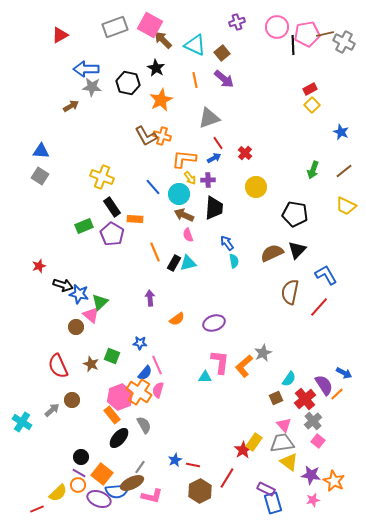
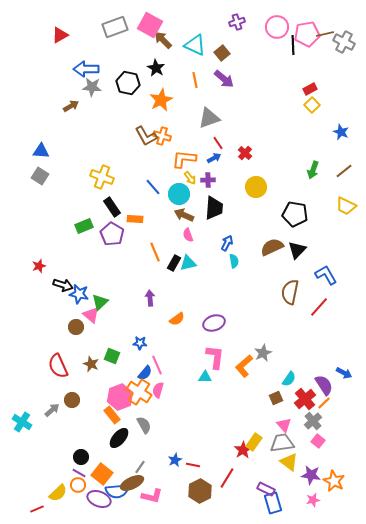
blue arrow at (227, 243): rotated 63 degrees clockwise
brown semicircle at (272, 253): moved 6 px up
pink L-shape at (220, 362): moved 5 px left, 5 px up
orange line at (337, 394): moved 13 px left, 9 px down
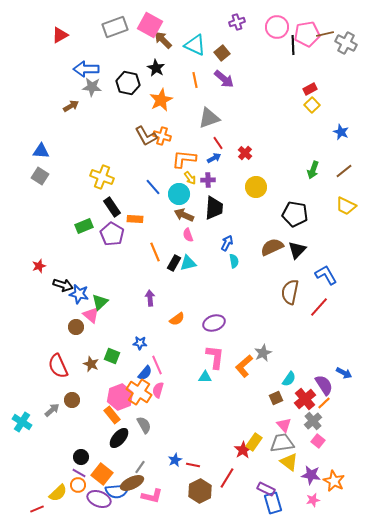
gray cross at (344, 42): moved 2 px right, 1 px down
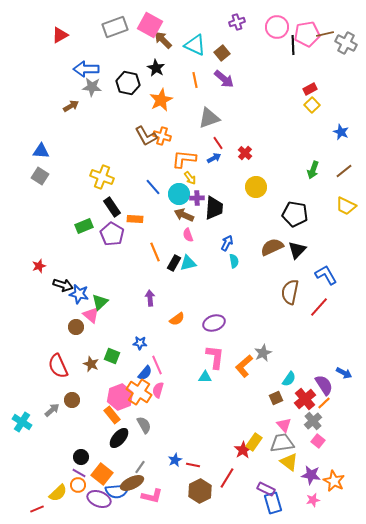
purple cross at (208, 180): moved 11 px left, 18 px down
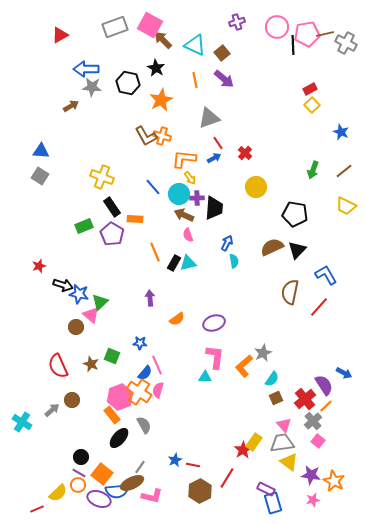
cyan semicircle at (289, 379): moved 17 px left
orange line at (324, 403): moved 2 px right, 3 px down
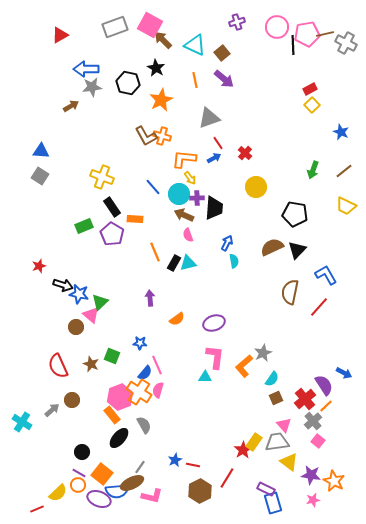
gray star at (92, 87): rotated 12 degrees counterclockwise
gray trapezoid at (282, 443): moved 5 px left, 1 px up
black circle at (81, 457): moved 1 px right, 5 px up
